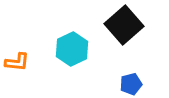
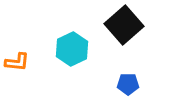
blue pentagon: moved 3 px left; rotated 15 degrees clockwise
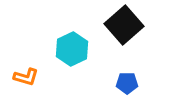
orange L-shape: moved 9 px right, 15 px down; rotated 10 degrees clockwise
blue pentagon: moved 1 px left, 1 px up
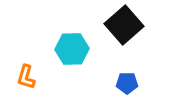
cyan hexagon: rotated 24 degrees clockwise
orange L-shape: rotated 90 degrees clockwise
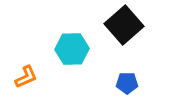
orange L-shape: rotated 130 degrees counterclockwise
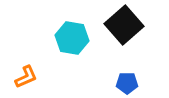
cyan hexagon: moved 11 px up; rotated 12 degrees clockwise
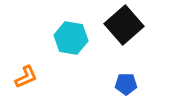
cyan hexagon: moved 1 px left
blue pentagon: moved 1 px left, 1 px down
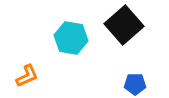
orange L-shape: moved 1 px right, 1 px up
blue pentagon: moved 9 px right
